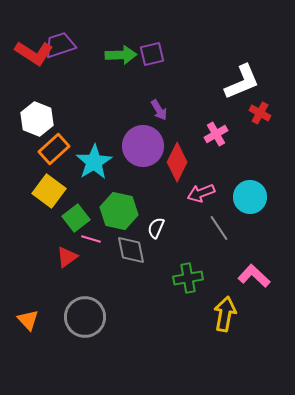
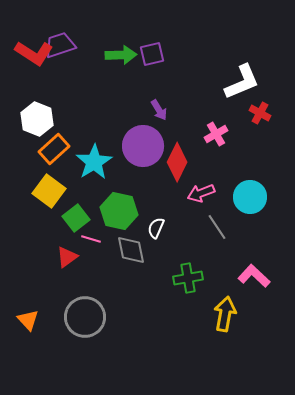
gray line: moved 2 px left, 1 px up
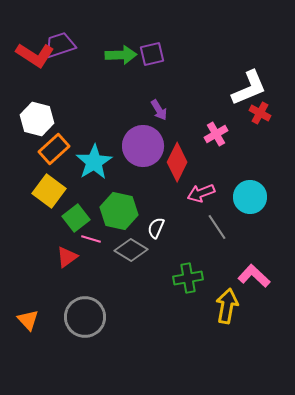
red L-shape: moved 1 px right, 2 px down
white L-shape: moved 7 px right, 6 px down
white hexagon: rotated 8 degrees counterclockwise
gray diamond: rotated 48 degrees counterclockwise
yellow arrow: moved 2 px right, 8 px up
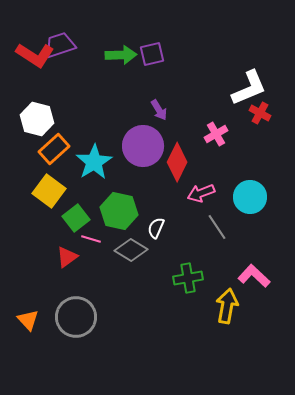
gray circle: moved 9 px left
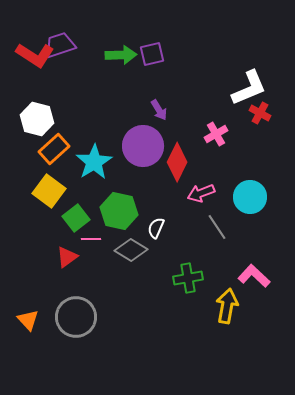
pink line: rotated 18 degrees counterclockwise
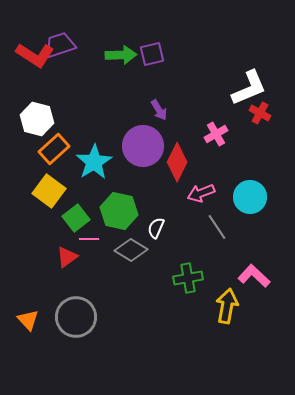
pink line: moved 2 px left
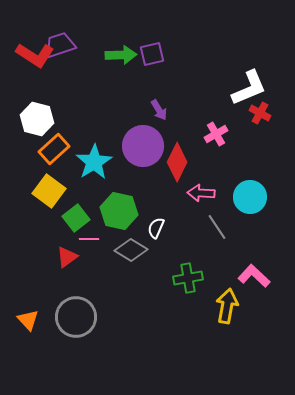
pink arrow: rotated 24 degrees clockwise
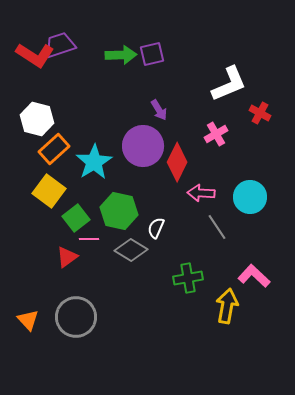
white L-shape: moved 20 px left, 4 px up
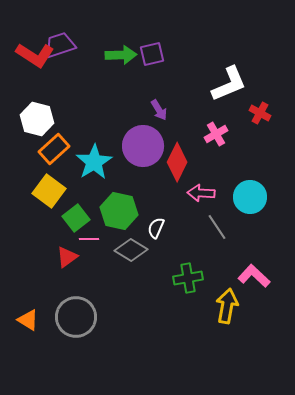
orange triangle: rotated 15 degrees counterclockwise
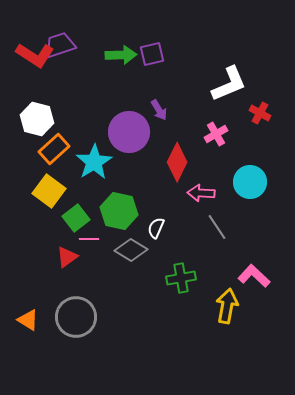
purple circle: moved 14 px left, 14 px up
cyan circle: moved 15 px up
green cross: moved 7 px left
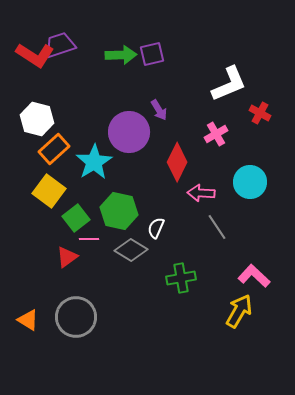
yellow arrow: moved 12 px right, 5 px down; rotated 20 degrees clockwise
